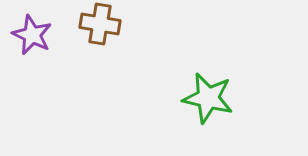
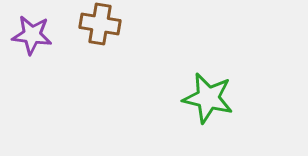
purple star: rotated 18 degrees counterclockwise
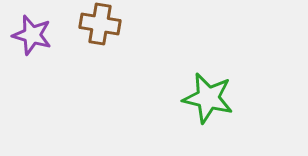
purple star: rotated 9 degrees clockwise
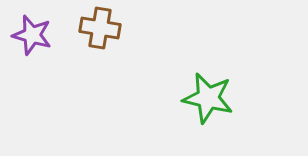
brown cross: moved 4 px down
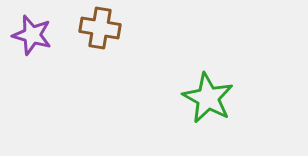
green star: rotated 15 degrees clockwise
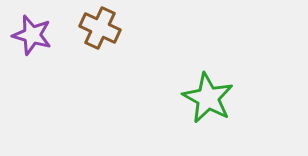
brown cross: rotated 15 degrees clockwise
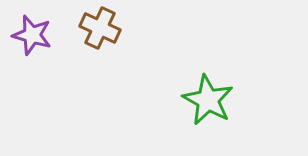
green star: moved 2 px down
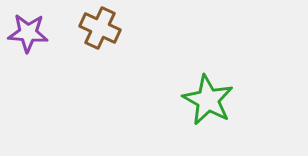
purple star: moved 4 px left, 2 px up; rotated 12 degrees counterclockwise
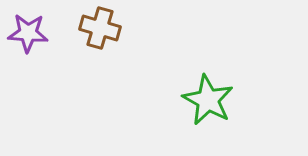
brown cross: rotated 9 degrees counterclockwise
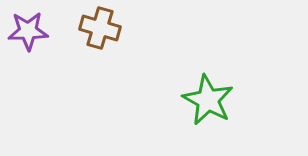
purple star: moved 2 px up; rotated 6 degrees counterclockwise
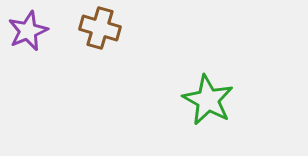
purple star: rotated 21 degrees counterclockwise
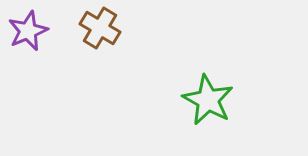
brown cross: rotated 15 degrees clockwise
